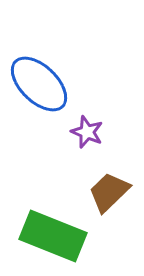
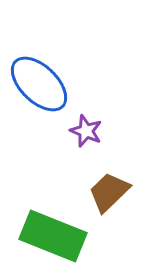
purple star: moved 1 px left, 1 px up
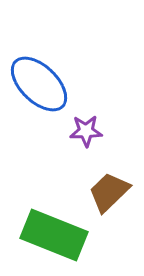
purple star: rotated 24 degrees counterclockwise
green rectangle: moved 1 px right, 1 px up
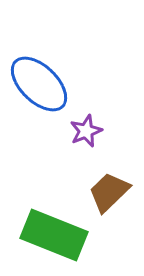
purple star: rotated 20 degrees counterclockwise
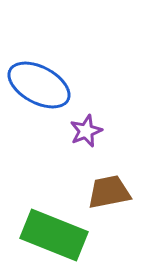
blue ellipse: moved 1 px down; rotated 16 degrees counterclockwise
brown trapezoid: rotated 33 degrees clockwise
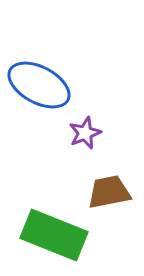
purple star: moved 1 px left, 2 px down
